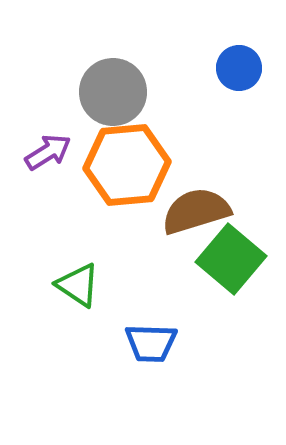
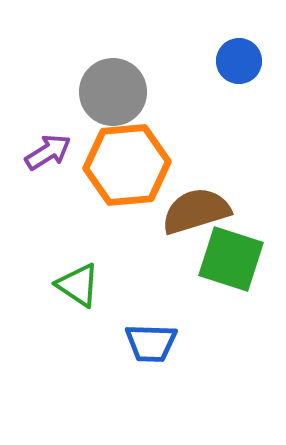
blue circle: moved 7 px up
green square: rotated 22 degrees counterclockwise
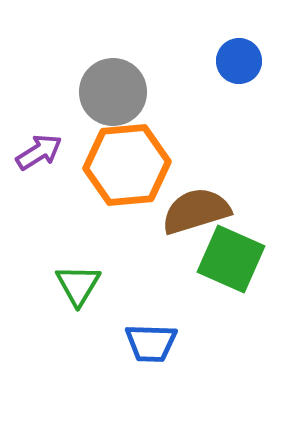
purple arrow: moved 9 px left
green square: rotated 6 degrees clockwise
green triangle: rotated 27 degrees clockwise
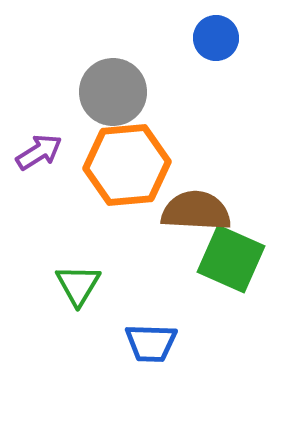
blue circle: moved 23 px left, 23 px up
brown semicircle: rotated 20 degrees clockwise
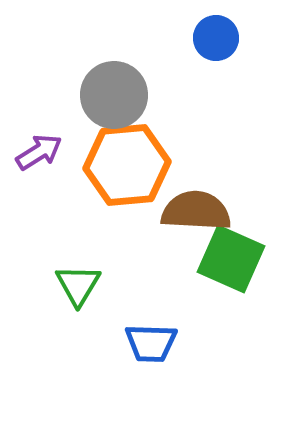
gray circle: moved 1 px right, 3 px down
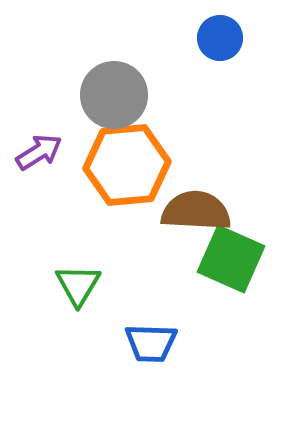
blue circle: moved 4 px right
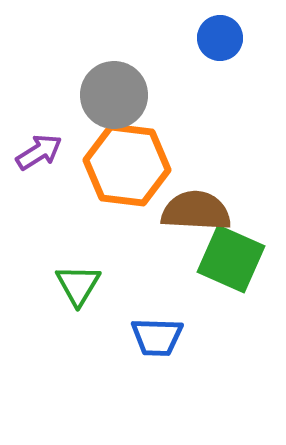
orange hexagon: rotated 12 degrees clockwise
blue trapezoid: moved 6 px right, 6 px up
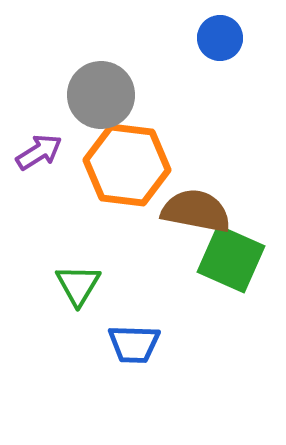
gray circle: moved 13 px left
brown semicircle: rotated 8 degrees clockwise
blue trapezoid: moved 23 px left, 7 px down
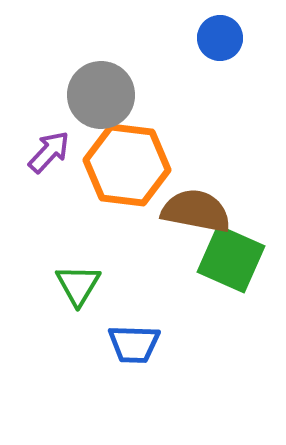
purple arrow: moved 10 px right; rotated 15 degrees counterclockwise
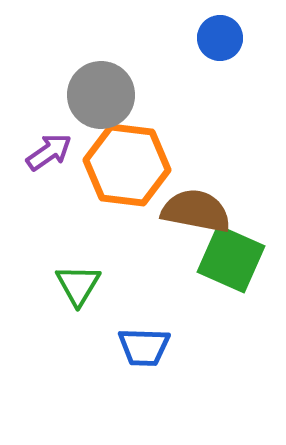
purple arrow: rotated 12 degrees clockwise
blue trapezoid: moved 10 px right, 3 px down
